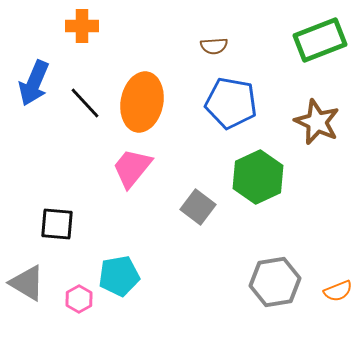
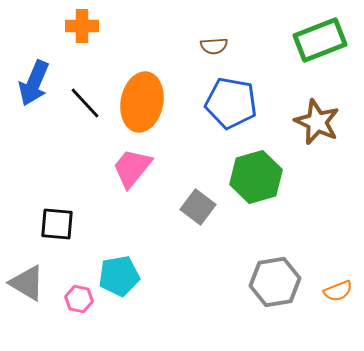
green hexagon: moved 2 px left; rotated 9 degrees clockwise
pink hexagon: rotated 20 degrees counterclockwise
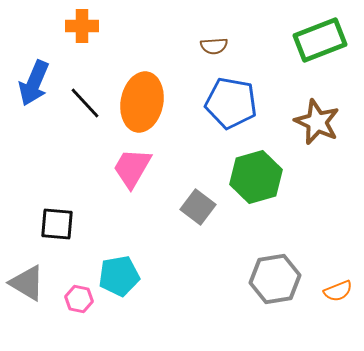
pink trapezoid: rotated 9 degrees counterclockwise
gray hexagon: moved 3 px up
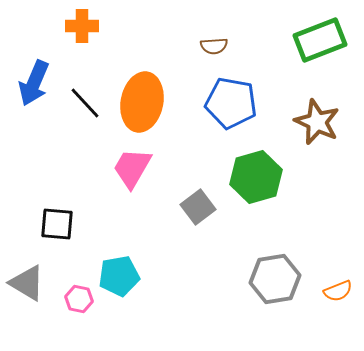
gray square: rotated 16 degrees clockwise
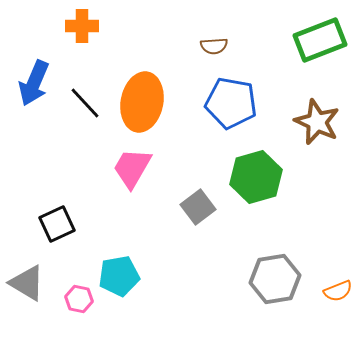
black square: rotated 30 degrees counterclockwise
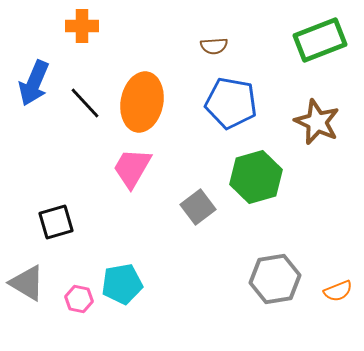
black square: moved 1 px left, 2 px up; rotated 9 degrees clockwise
cyan pentagon: moved 3 px right, 8 px down
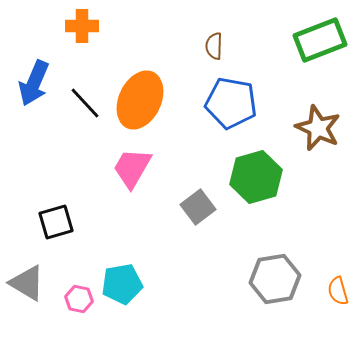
brown semicircle: rotated 96 degrees clockwise
orange ellipse: moved 2 px left, 2 px up; rotated 14 degrees clockwise
brown star: moved 1 px right, 6 px down
orange semicircle: rotated 96 degrees clockwise
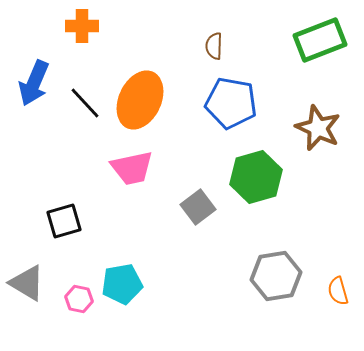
pink trapezoid: rotated 132 degrees counterclockwise
black square: moved 8 px right, 1 px up
gray hexagon: moved 1 px right, 3 px up
